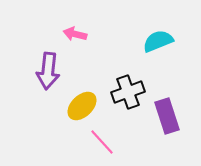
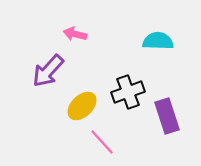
cyan semicircle: rotated 24 degrees clockwise
purple arrow: rotated 36 degrees clockwise
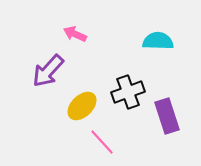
pink arrow: rotated 10 degrees clockwise
